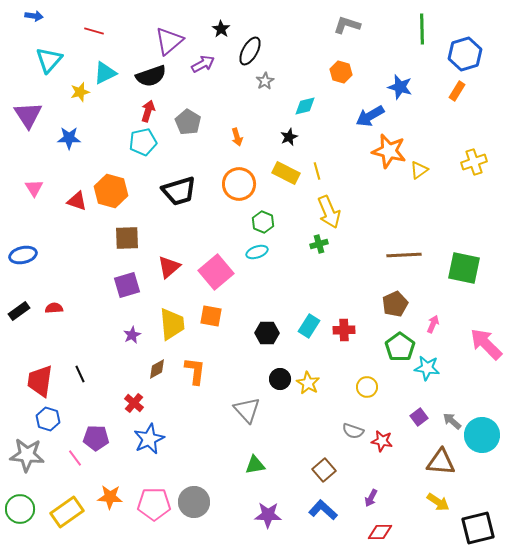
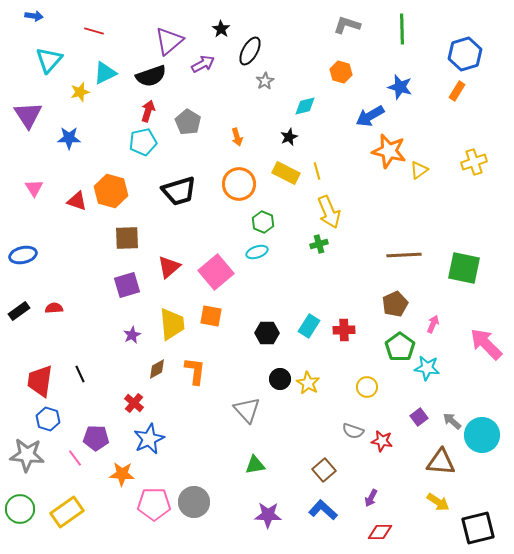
green line at (422, 29): moved 20 px left
orange star at (110, 497): moved 12 px right, 23 px up
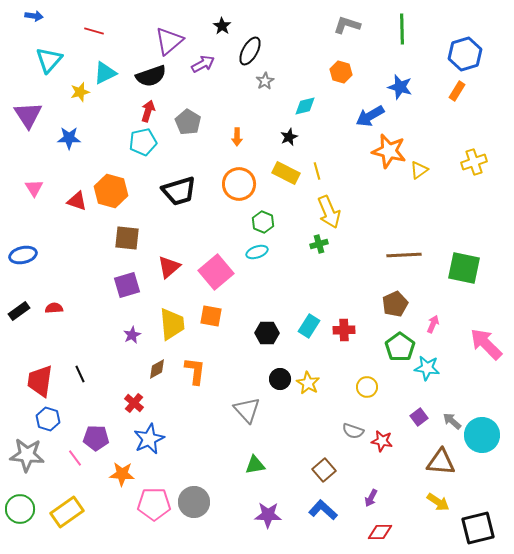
black star at (221, 29): moved 1 px right, 3 px up
orange arrow at (237, 137): rotated 18 degrees clockwise
brown square at (127, 238): rotated 8 degrees clockwise
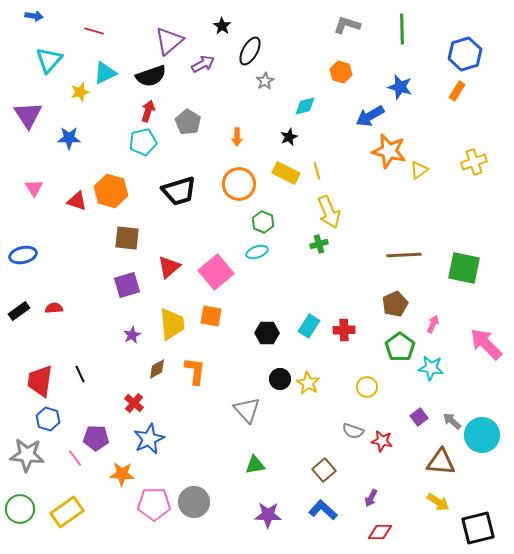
cyan star at (427, 368): moved 4 px right
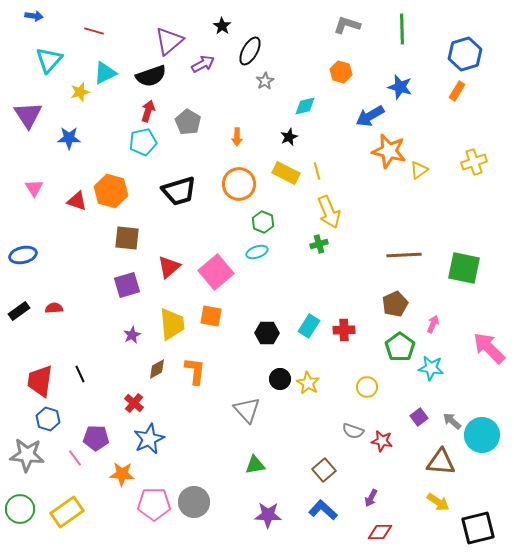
pink arrow at (486, 344): moved 3 px right, 4 px down
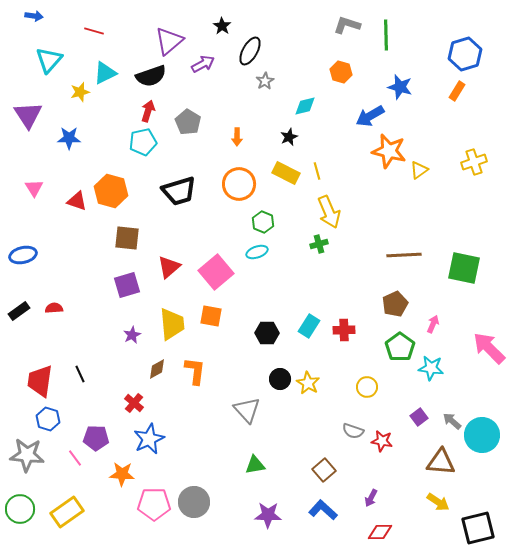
green line at (402, 29): moved 16 px left, 6 px down
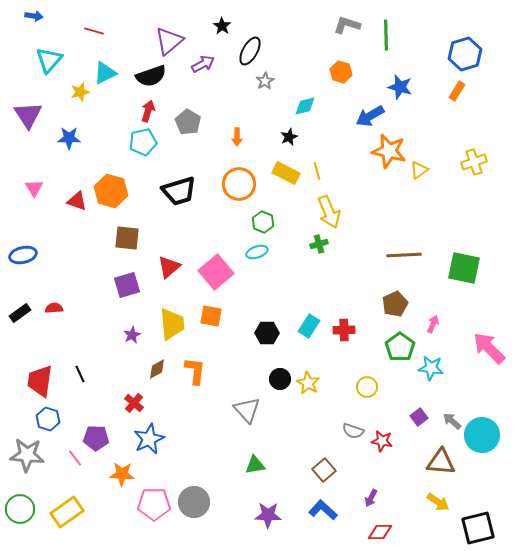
black rectangle at (19, 311): moved 1 px right, 2 px down
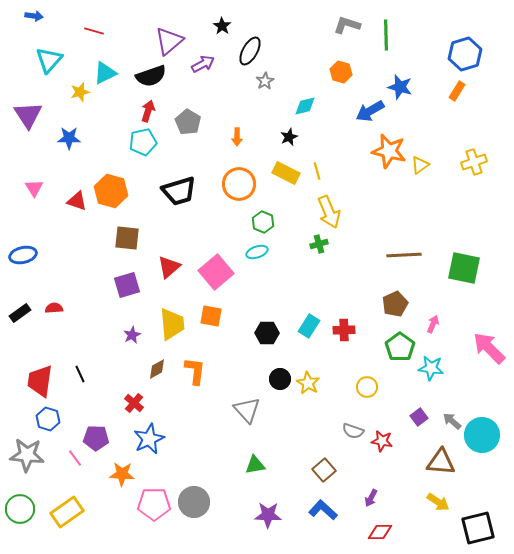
blue arrow at (370, 116): moved 5 px up
yellow triangle at (419, 170): moved 1 px right, 5 px up
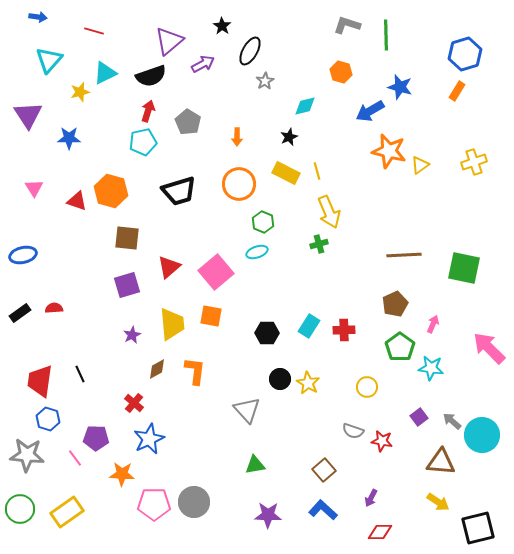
blue arrow at (34, 16): moved 4 px right, 1 px down
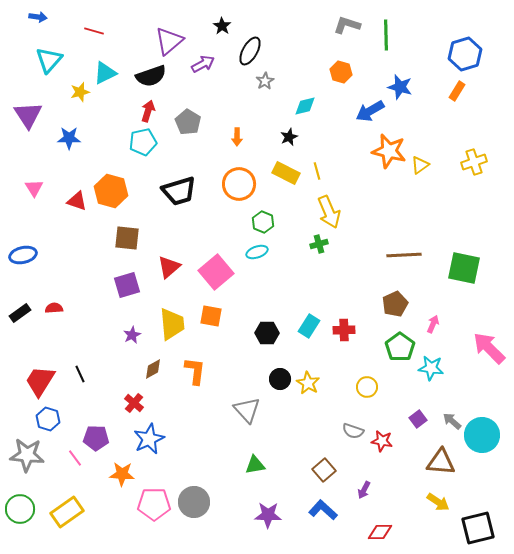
brown diamond at (157, 369): moved 4 px left
red trapezoid at (40, 381): rotated 24 degrees clockwise
purple square at (419, 417): moved 1 px left, 2 px down
purple arrow at (371, 498): moved 7 px left, 8 px up
